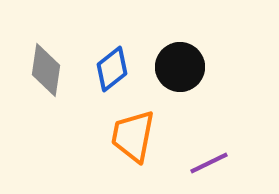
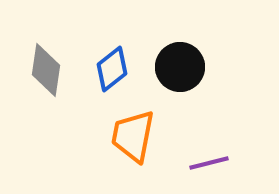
purple line: rotated 12 degrees clockwise
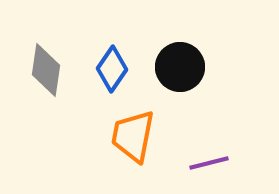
blue diamond: rotated 18 degrees counterclockwise
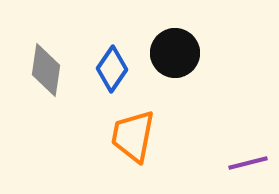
black circle: moved 5 px left, 14 px up
purple line: moved 39 px right
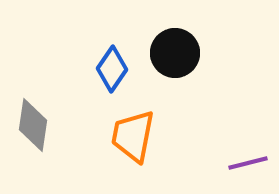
gray diamond: moved 13 px left, 55 px down
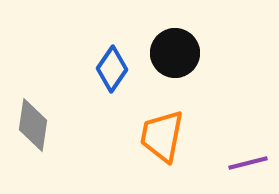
orange trapezoid: moved 29 px right
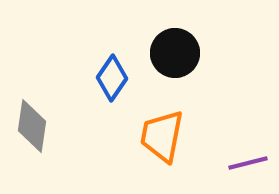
blue diamond: moved 9 px down
gray diamond: moved 1 px left, 1 px down
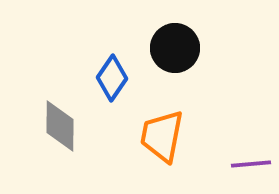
black circle: moved 5 px up
gray diamond: moved 28 px right; rotated 8 degrees counterclockwise
purple line: moved 3 px right, 1 px down; rotated 9 degrees clockwise
